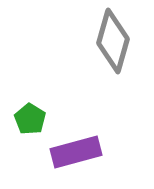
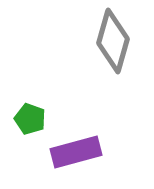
green pentagon: rotated 12 degrees counterclockwise
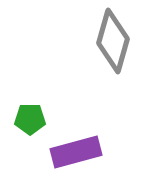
green pentagon: rotated 20 degrees counterclockwise
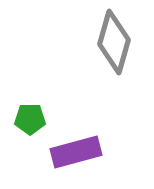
gray diamond: moved 1 px right, 1 px down
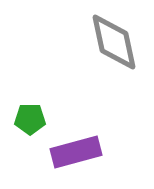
gray diamond: rotated 28 degrees counterclockwise
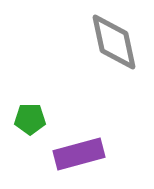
purple rectangle: moved 3 px right, 2 px down
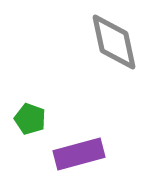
green pentagon: rotated 20 degrees clockwise
